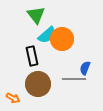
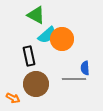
green triangle: rotated 24 degrees counterclockwise
black rectangle: moved 3 px left
blue semicircle: rotated 24 degrees counterclockwise
brown circle: moved 2 px left
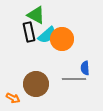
black rectangle: moved 24 px up
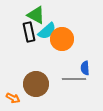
cyan semicircle: moved 4 px up
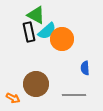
gray line: moved 16 px down
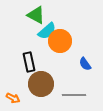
black rectangle: moved 30 px down
orange circle: moved 2 px left, 2 px down
blue semicircle: moved 4 px up; rotated 32 degrees counterclockwise
brown circle: moved 5 px right
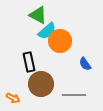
green triangle: moved 2 px right
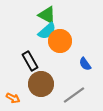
green triangle: moved 9 px right
black rectangle: moved 1 px right, 1 px up; rotated 18 degrees counterclockwise
gray line: rotated 35 degrees counterclockwise
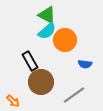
orange circle: moved 5 px right, 1 px up
blue semicircle: rotated 48 degrees counterclockwise
brown circle: moved 2 px up
orange arrow: moved 3 px down; rotated 16 degrees clockwise
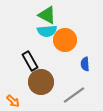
cyan semicircle: rotated 36 degrees clockwise
blue semicircle: rotated 80 degrees clockwise
